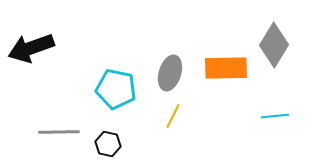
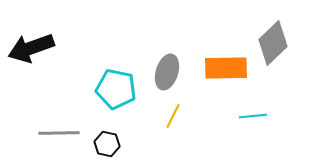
gray diamond: moved 1 px left, 2 px up; rotated 15 degrees clockwise
gray ellipse: moved 3 px left, 1 px up
cyan line: moved 22 px left
gray line: moved 1 px down
black hexagon: moved 1 px left
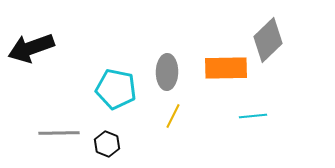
gray diamond: moved 5 px left, 3 px up
gray ellipse: rotated 16 degrees counterclockwise
black hexagon: rotated 10 degrees clockwise
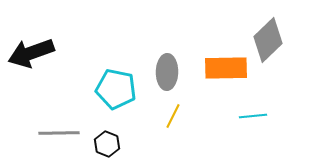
black arrow: moved 5 px down
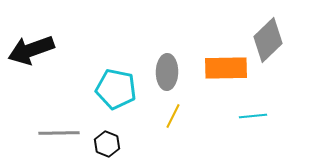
black arrow: moved 3 px up
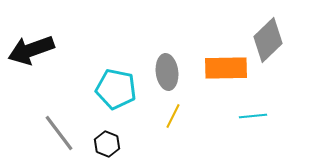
gray ellipse: rotated 8 degrees counterclockwise
gray line: rotated 54 degrees clockwise
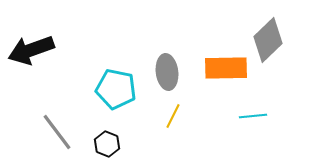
gray line: moved 2 px left, 1 px up
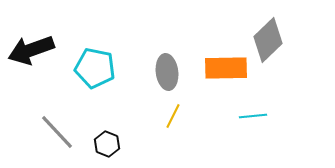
cyan pentagon: moved 21 px left, 21 px up
gray line: rotated 6 degrees counterclockwise
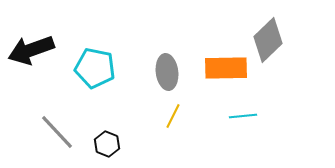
cyan line: moved 10 px left
